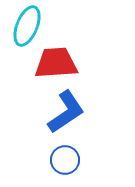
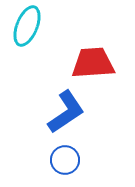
red trapezoid: moved 37 px right
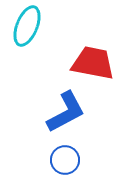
red trapezoid: rotated 15 degrees clockwise
blue L-shape: rotated 6 degrees clockwise
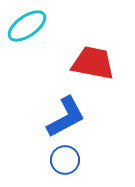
cyan ellipse: rotated 33 degrees clockwise
blue L-shape: moved 5 px down
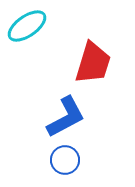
red trapezoid: rotated 96 degrees clockwise
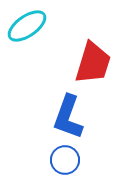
blue L-shape: moved 2 px right; rotated 138 degrees clockwise
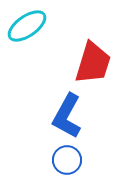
blue L-shape: moved 1 px left, 1 px up; rotated 9 degrees clockwise
blue circle: moved 2 px right
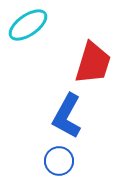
cyan ellipse: moved 1 px right, 1 px up
blue circle: moved 8 px left, 1 px down
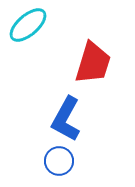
cyan ellipse: rotated 6 degrees counterclockwise
blue L-shape: moved 1 px left, 3 px down
